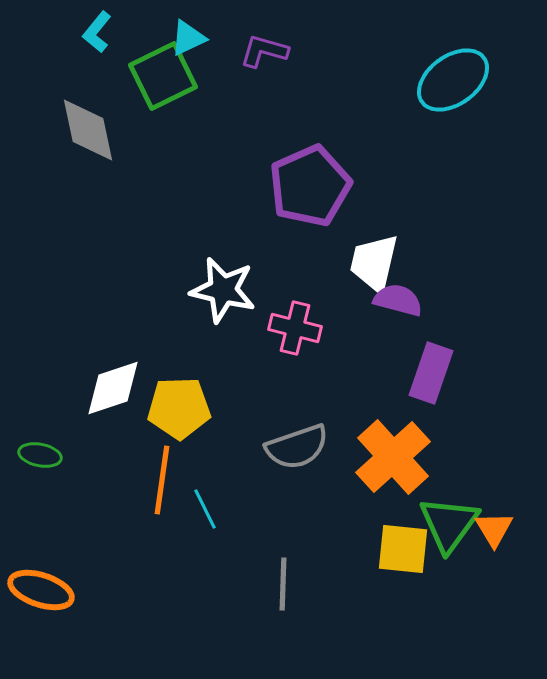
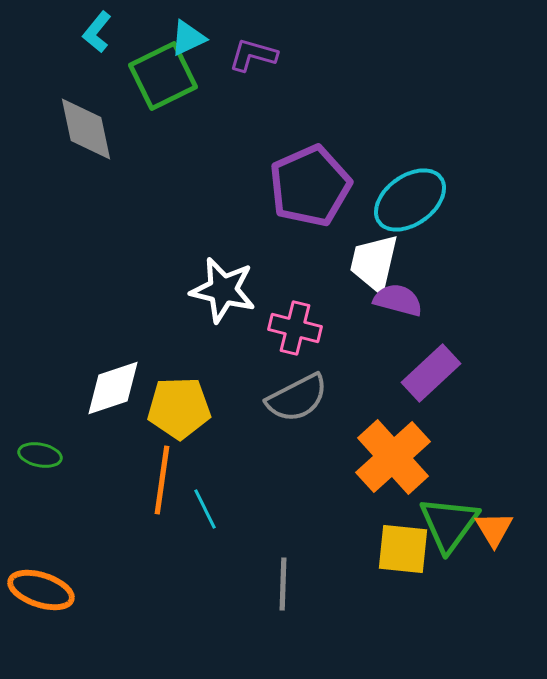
purple L-shape: moved 11 px left, 4 px down
cyan ellipse: moved 43 px left, 120 px down
gray diamond: moved 2 px left, 1 px up
purple rectangle: rotated 28 degrees clockwise
gray semicircle: moved 49 px up; rotated 8 degrees counterclockwise
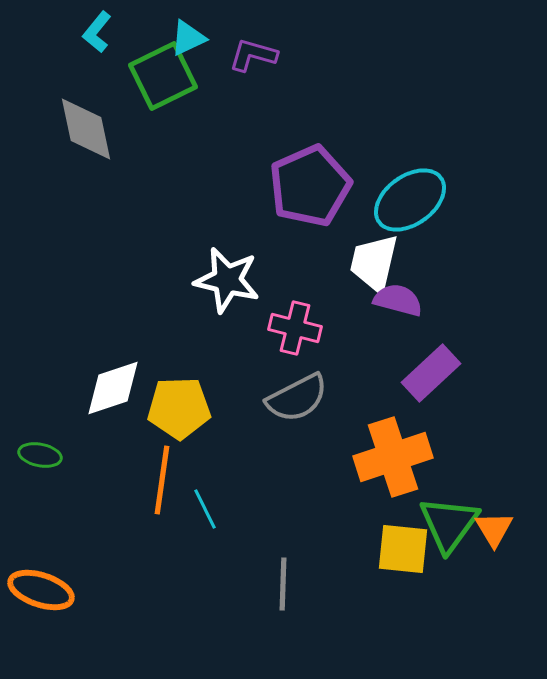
white star: moved 4 px right, 10 px up
orange cross: rotated 24 degrees clockwise
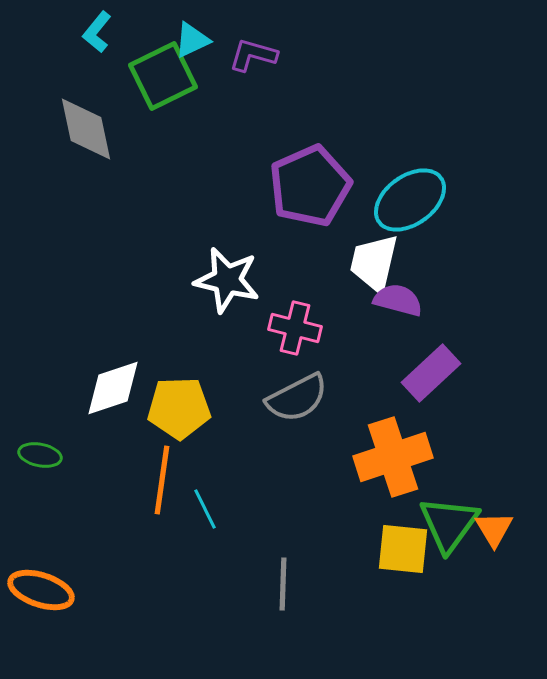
cyan triangle: moved 4 px right, 2 px down
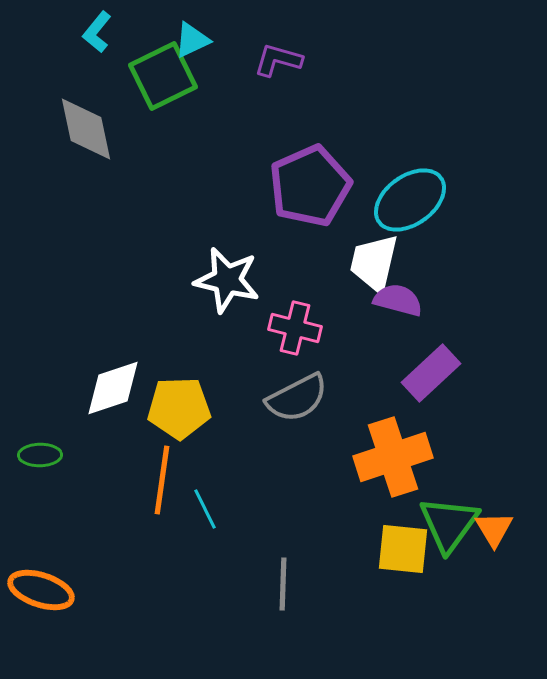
purple L-shape: moved 25 px right, 5 px down
green ellipse: rotated 12 degrees counterclockwise
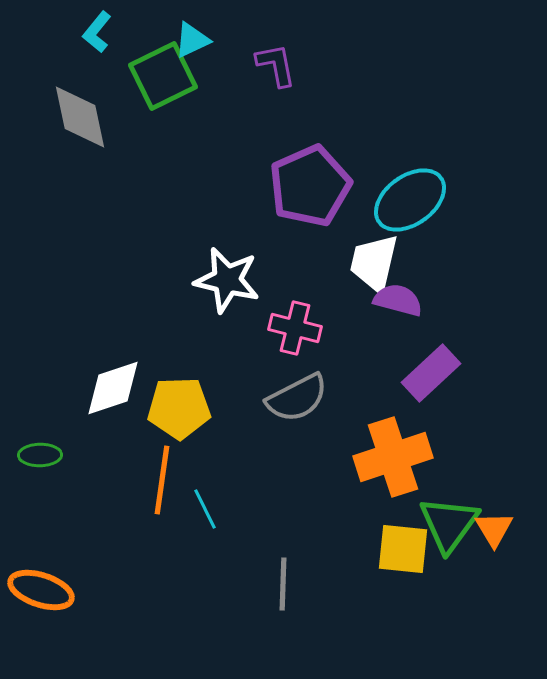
purple L-shape: moved 2 px left, 5 px down; rotated 63 degrees clockwise
gray diamond: moved 6 px left, 12 px up
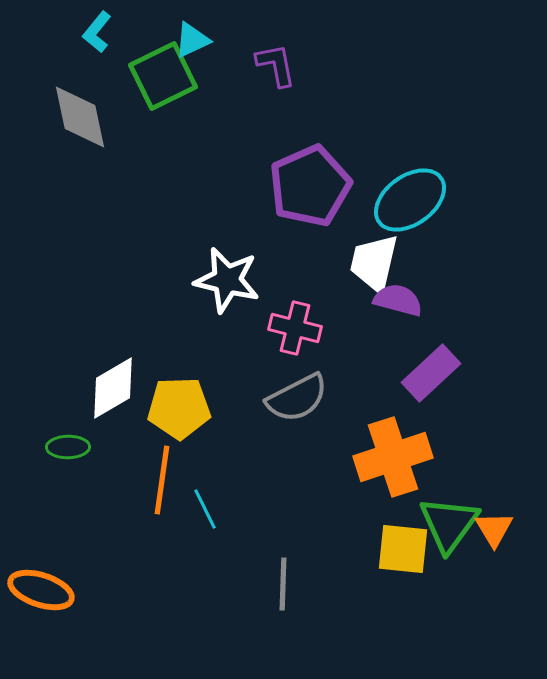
white diamond: rotated 12 degrees counterclockwise
green ellipse: moved 28 px right, 8 px up
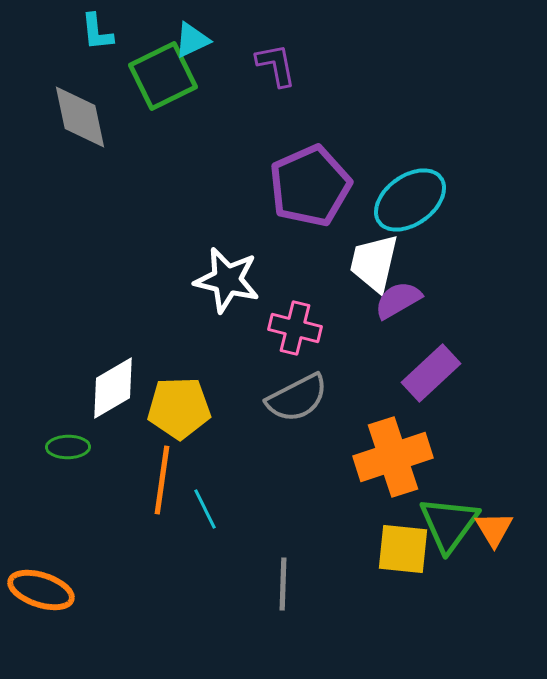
cyan L-shape: rotated 45 degrees counterclockwise
purple semicircle: rotated 45 degrees counterclockwise
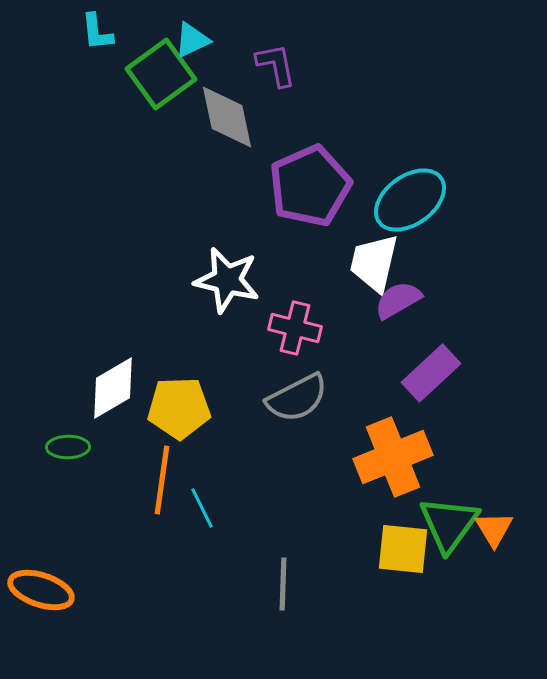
green square: moved 2 px left, 2 px up; rotated 10 degrees counterclockwise
gray diamond: moved 147 px right
orange cross: rotated 4 degrees counterclockwise
cyan line: moved 3 px left, 1 px up
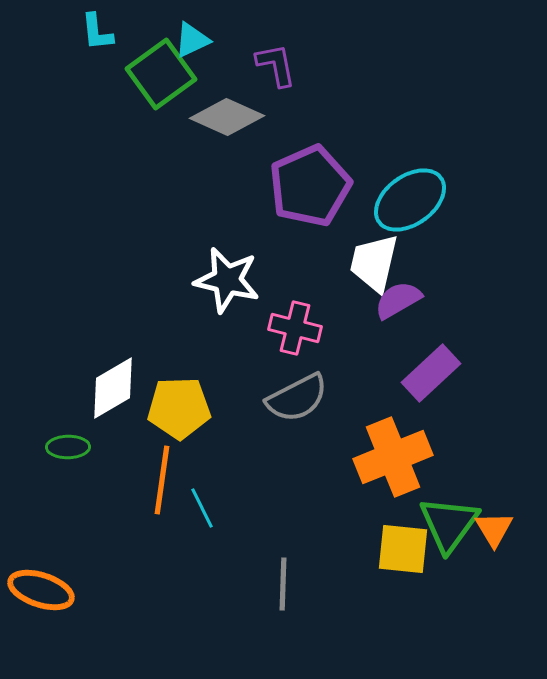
gray diamond: rotated 54 degrees counterclockwise
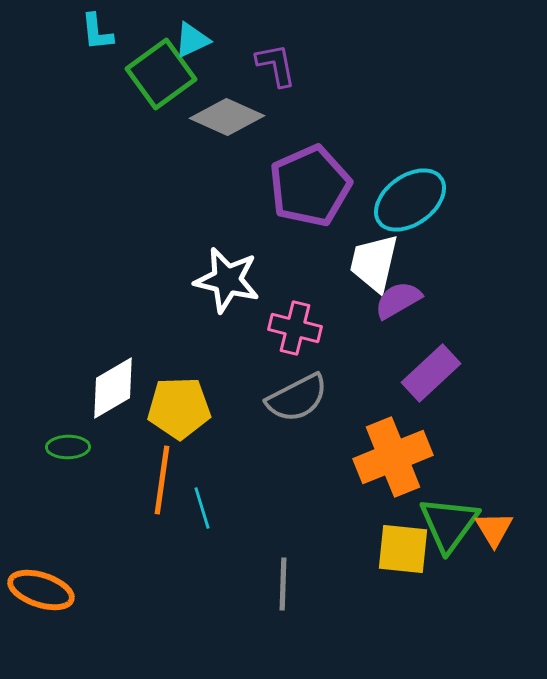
cyan line: rotated 9 degrees clockwise
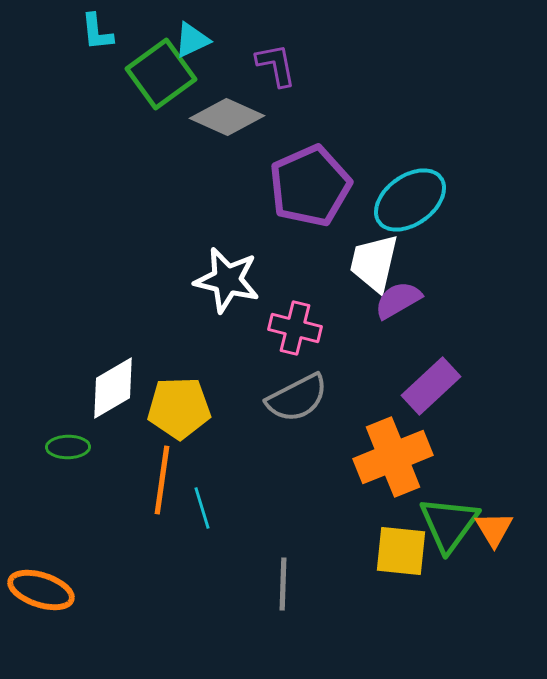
purple rectangle: moved 13 px down
yellow square: moved 2 px left, 2 px down
